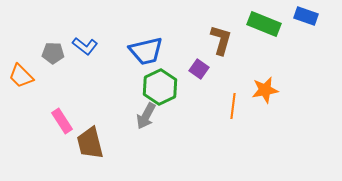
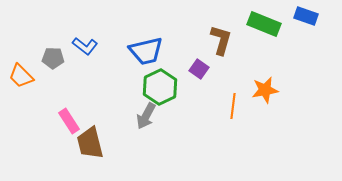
gray pentagon: moved 5 px down
pink rectangle: moved 7 px right
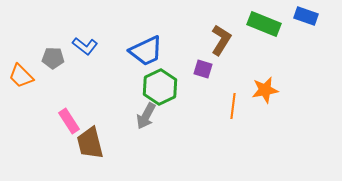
brown L-shape: rotated 16 degrees clockwise
blue trapezoid: rotated 12 degrees counterclockwise
purple square: moved 4 px right; rotated 18 degrees counterclockwise
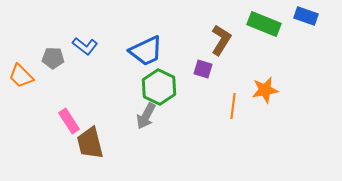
green hexagon: moved 1 px left; rotated 8 degrees counterclockwise
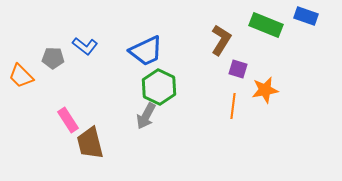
green rectangle: moved 2 px right, 1 px down
purple square: moved 35 px right
pink rectangle: moved 1 px left, 1 px up
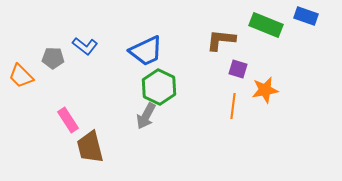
brown L-shape: rotated 116 degrees counterclockwise
brown trapezoid: moved 4 px down
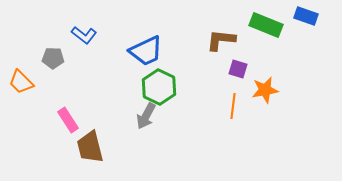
blue L-shape: moved 1 px left, 11 px up
orange trapezoid: moved 6 px down
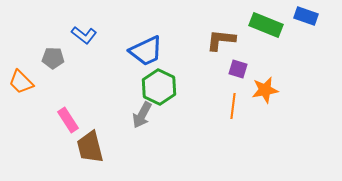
gray arrow: moved 4 px left, 1 px up
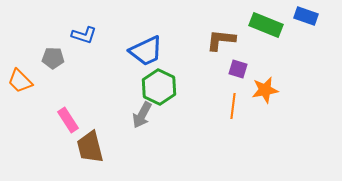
blue L-shape: rotated 20 degrees counterclockwise
orange trapezoid: moved 1 px left, 1 px up
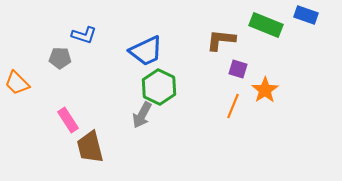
blue rectangle: moved 1 px up
gray pentagon: moved 7 px right
orange trapezoid: moved 3 px left, 2 px down
orange star: rotated 24 degrees counterclockwise
orange line: rotated 15 degrees clockwise
